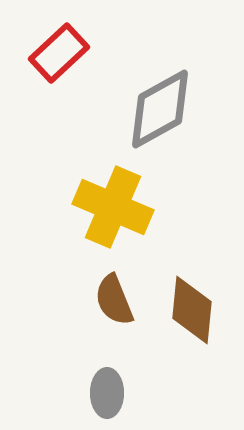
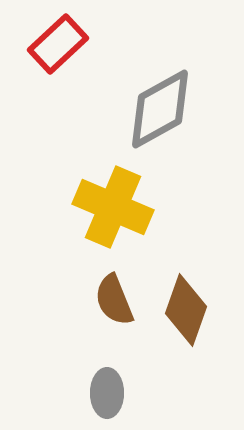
red rectangle: moved 1 px left, 9 px up
brown diamond: moved 6 px left; rotated 14 degrees clockwise
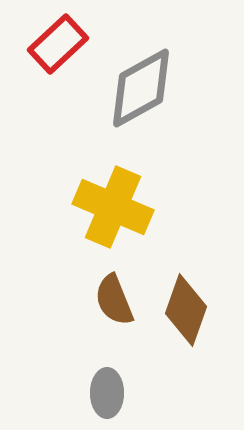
gray diamond: moved 19 px left, 21 px up
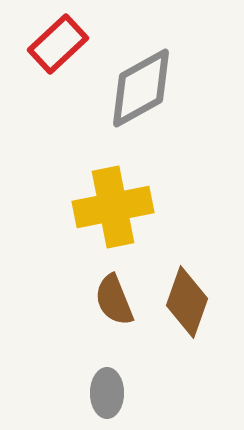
yellow cross: rotated 34 degrees counterclockwise
brown diamond: moved 1 px right, 8 px up
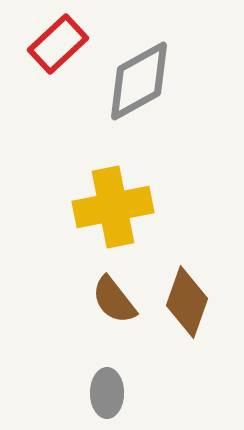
gray diamond: moved 2 px left, 7 px up
brown semicircle: rotated 16 degrees counterclockwise
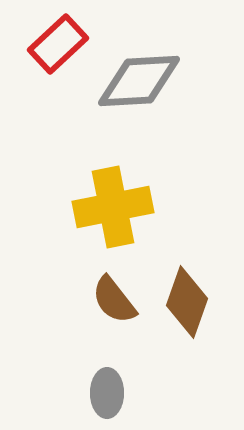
gray diamond: rotated 26 degrees clockwise
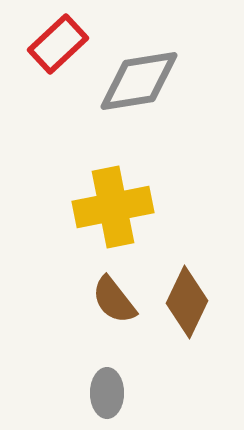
gray diamond: rotated 6 degrees counterclockwise
brown diamond: rotated 6 degrees clockwise
